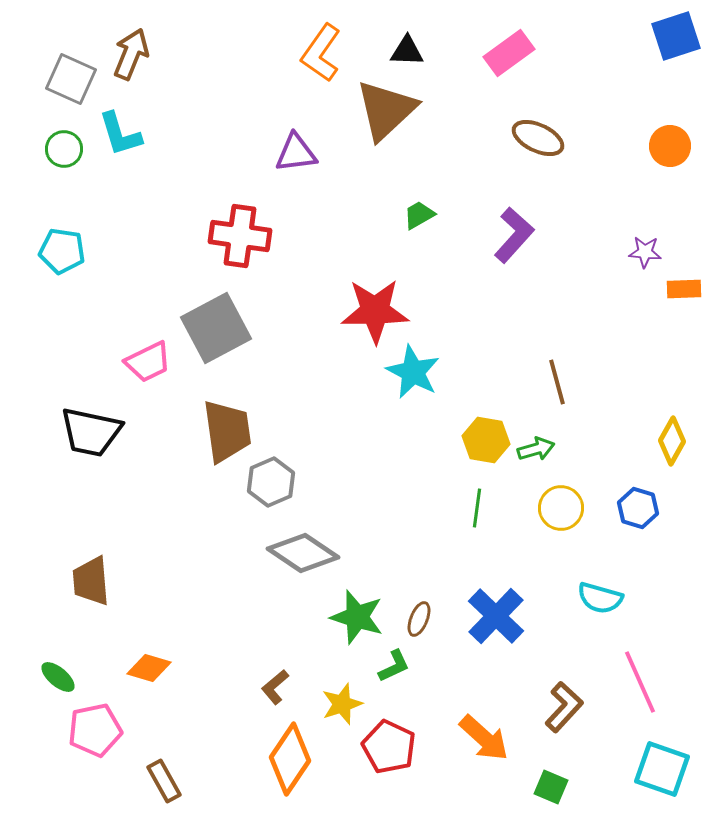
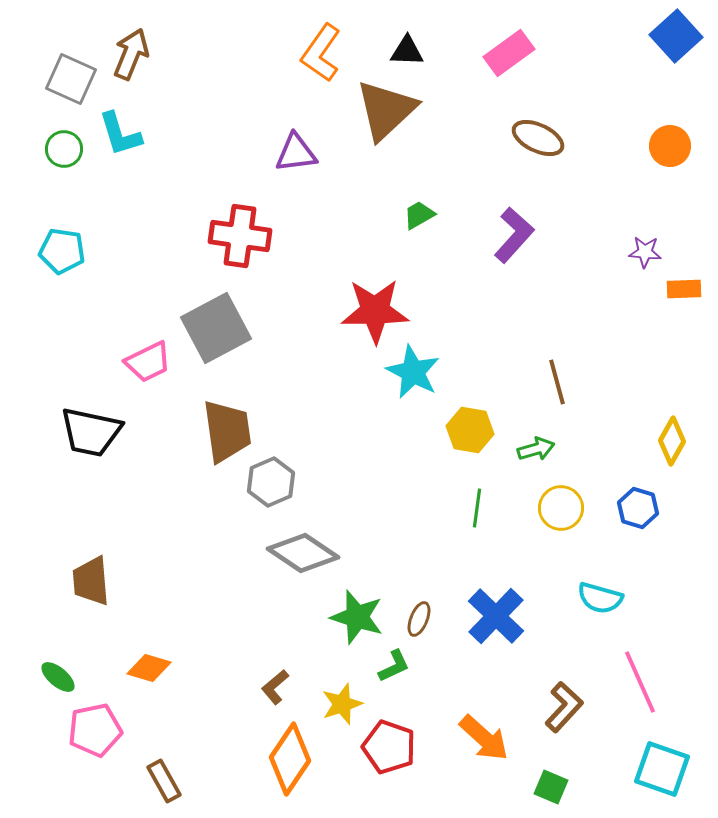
blue square at (676, 36): rotated 24 degrees counterclockwise
yellow hexagon at (486, 440): moved 16 px left, 10 px up
red pentagon at (389, 747): rotated 6 degrees counterclockwise
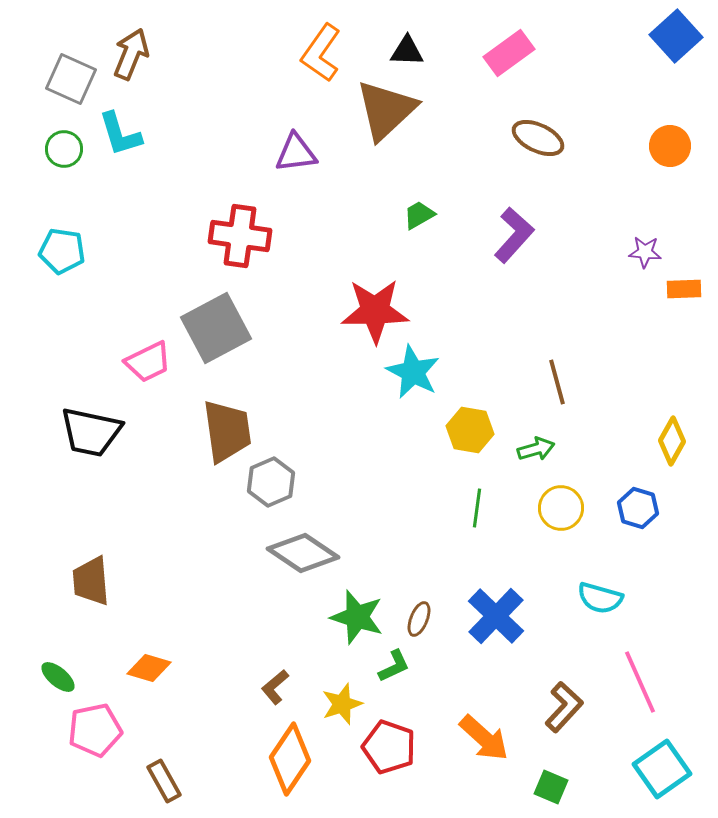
cyan square at (662, 769): rotated 36 degrees clockwise
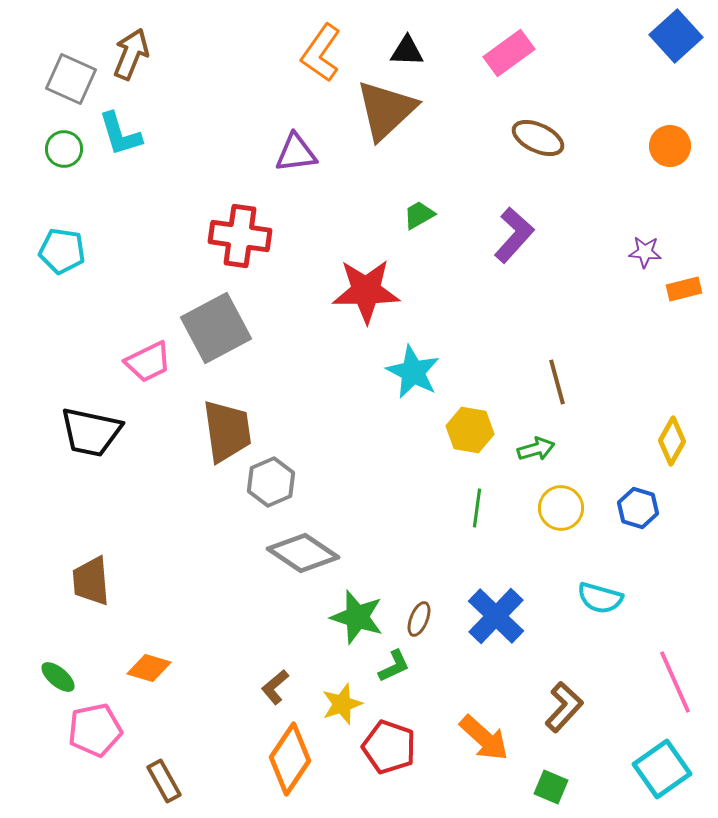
orange rectangle at (684, 289): rotated 12 degrees counterclockwise
red star at (375, 311): moved 9 px left, 20 px up
pink line at (640, 682): moved 35 px right
